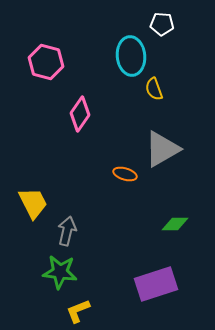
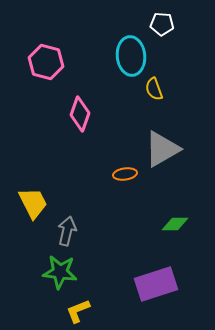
pink diamond: rotated 16 degrees counterclockwise
orange ellipse: rotated 25 degrees counterclockwise
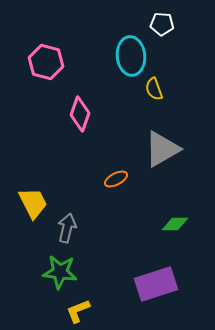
orange ellipse: moved 9 px left, 5 px down; rotated 20 degrees counterclockwise
gray arrow: moved 3 px up
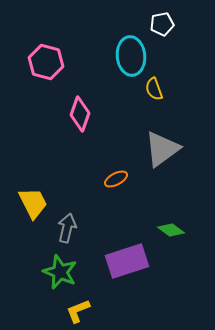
white pentagon: rotated 15 degrees counterclockwise
gray triangle: rotated 6 degrees counterclockwise
green diamond: moved 4 px left, 6 px down; rotated 36 degrees clockwise
green star: rotated 16 degrees clockwise
purple rectangle: moved 29 px left, 23 px up
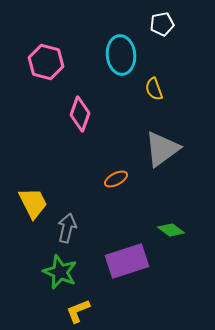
cyan ellipse: moved 10 px left, 1 px up
